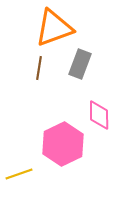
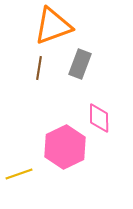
orange triangle: moved 1 px left, 2 px up
pink diamond: moved 3 px down
pink hexagon: moved 2 px right, 3 px down
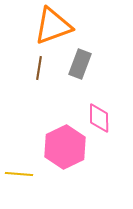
yellow line: rotated 24 degrees clockwise
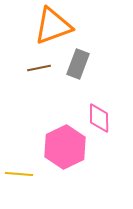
gray rectangle: moved 2 px left
brown line: rotated 70 degrees clockwise
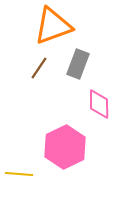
brown line: rotated 45 degrees counterclockwise
pink diamond: moved 14 px up
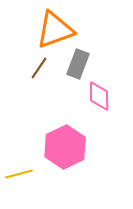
orange triangle: moved 2 px right, 4 px down
pink diamond: moved 8 px up
yellow line: rotated 20 degrees counterclockwise
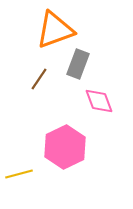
brown line: moved 11 px down
pink diamond: moved 5 px down; rotated 20 degrees counterclockwise
